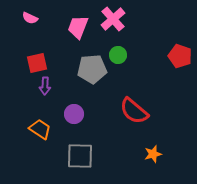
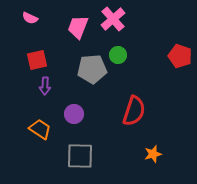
red square: moved 3 px up
red semicircle: rotated 112 degrees counterclockwise
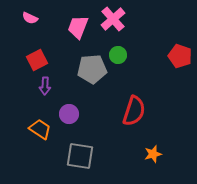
red square: rotated 15 degrees counterclockwise
purple circle: moved 5 px left
gray square: rotated 8 degrees clockwise
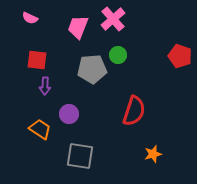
red square: rotated 35 degrees clockwise
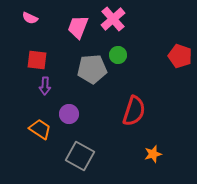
gray square: rotated 20 degrees clockwise
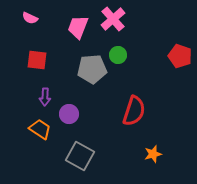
purple arrow: moved 11 px down
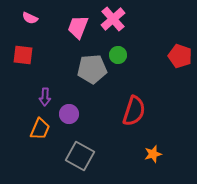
red square: moved 14 px left, 5 px up
orange trapezoid: rotated 80 degrees clockwise
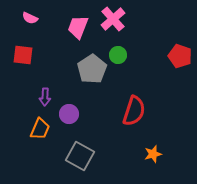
gray pentagon: rotated 28 degrees counterclockwise
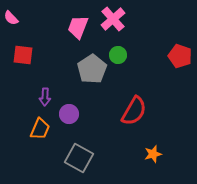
pink semicircle: moved 19 px left; rotated 21 degrees clockwise
red semicircle: rotated 12 degrees clockwise
gray square: moved 1 px left, 2 px down
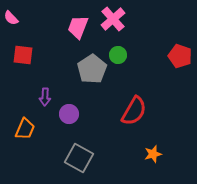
orange trapezoid: moved 15 px left
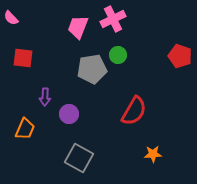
pink cross: rotated 15 degrees clockwise
red square: moved 3 px down
gray pentagon: rotated 24 degrees clockwise
orange star: rotated 12 degrees clockwise
